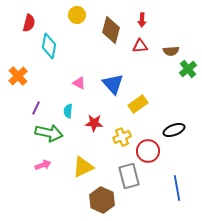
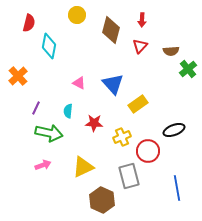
red triangle: rotated 42 degrees counterclockwise
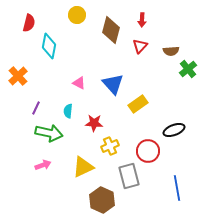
yellow cross: moved 12 px left, 9 px down
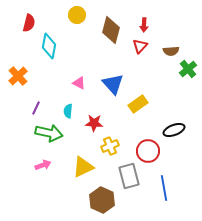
red arrow: moved 2 px right, 5 px down
blue line: moved 13 px left
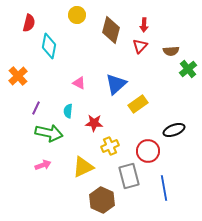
blue triangle: moved 3 px right; rotated 30 degrees clockwise
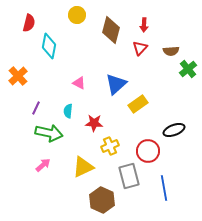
red triangle: moved 2 px down
pink arrow: rotated 21 degrees counterclockwise
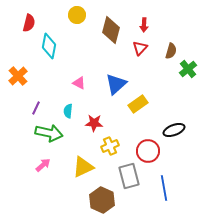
brown semicircle: rotated 70 degrees counterclockwise
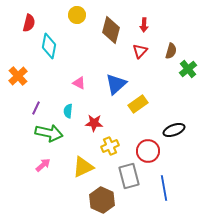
red triangle: moved 3 px down
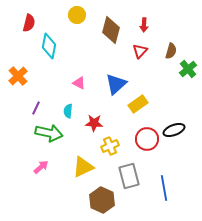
red circle: moved 1 px left, 12 px up
pink arrow: moved 2 px left, 2 px down
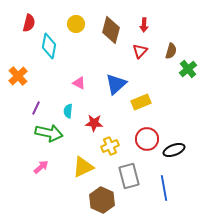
yellow circle: moved 1 px left, 9 px down
yellow rectangle: moved 3 px right, 2 px up; rotated 12 degrees clockwise
black ellipse: moved 20 px down
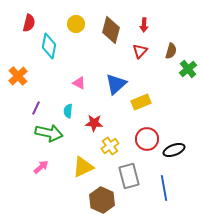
yellow cross: rotated 12 degrees counterclockwise
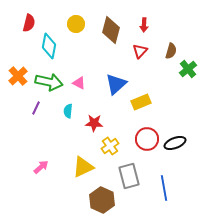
green arrow: moved 51 px up
black ellipse: moved 1 px right, 7 px up
